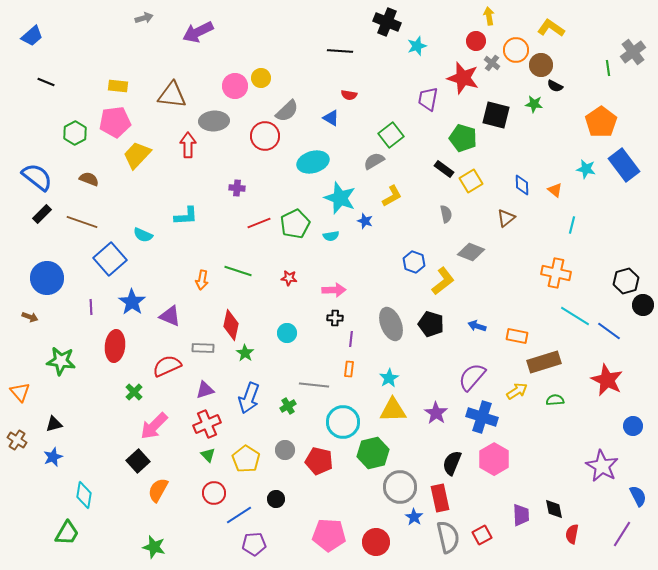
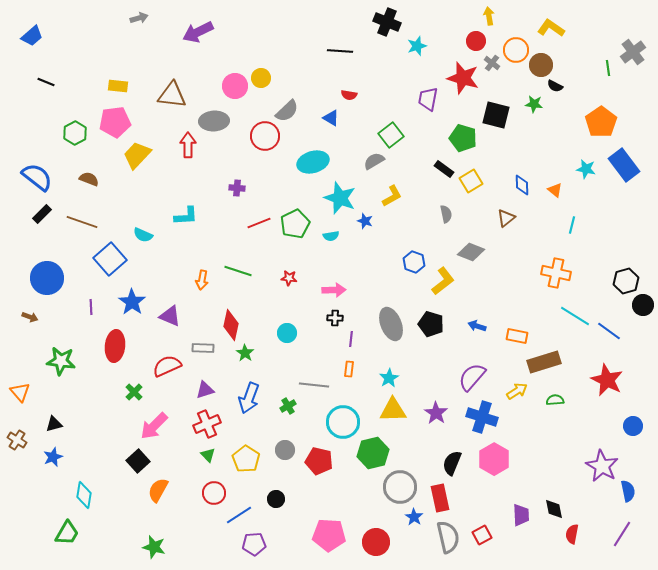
gray arrow at (144, 18): moved 5 px left
blue semicircle at (638, 496): moved 10 px left, 5 px up; rotated 15 degrees clockwise
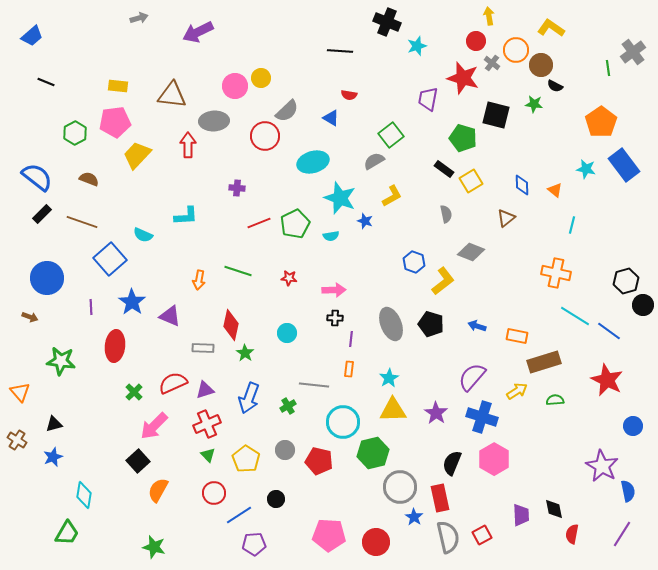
orange arrow at (202, 280): moved 3 px left
red semicircle at (167, 366): moved 6 px right, 17 px down
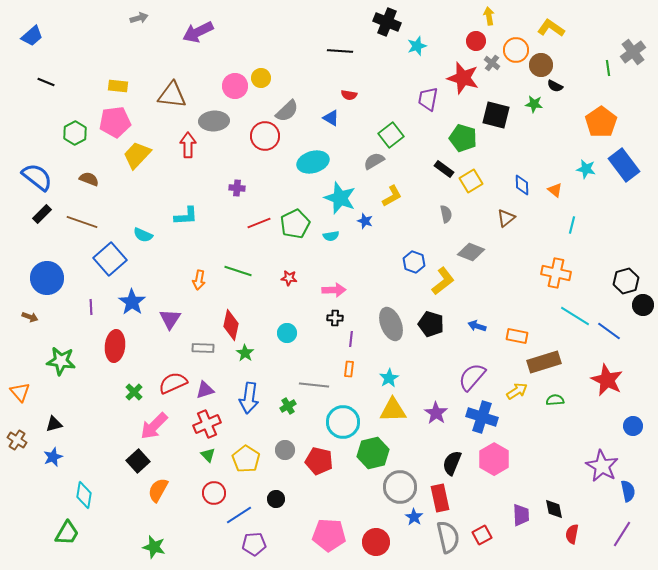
purple triangle at (170, 316): moved 3 px down; rotated 40 degrees clockwise
blue arrow at (249, 398): rotated 12 degrees counterclockwise
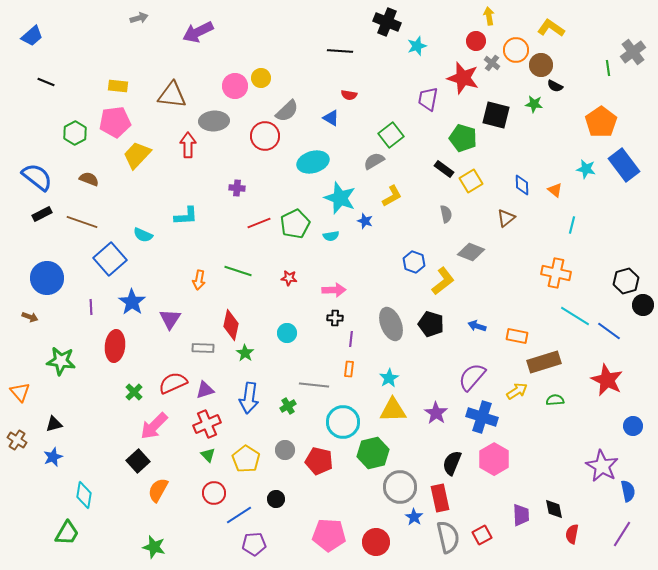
black rectangle at (42, 214): rotated 18 degrees clockwise
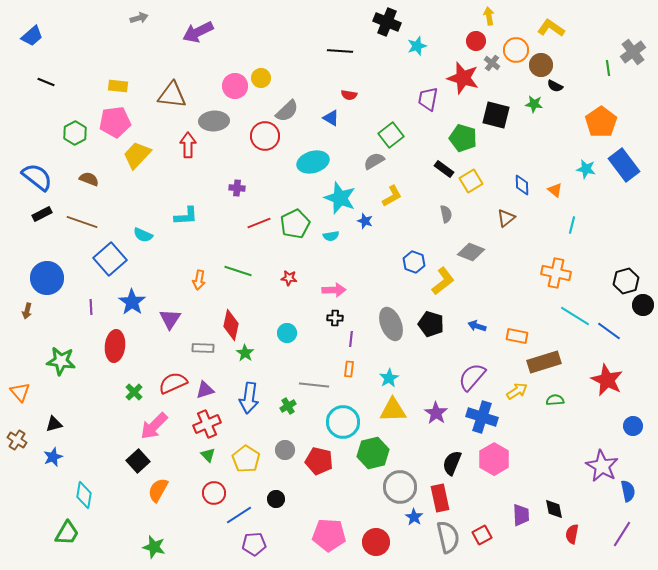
brown arrow at (30, 317): moved 3 px left, 6 px up; rotated 84 degrees clockwise
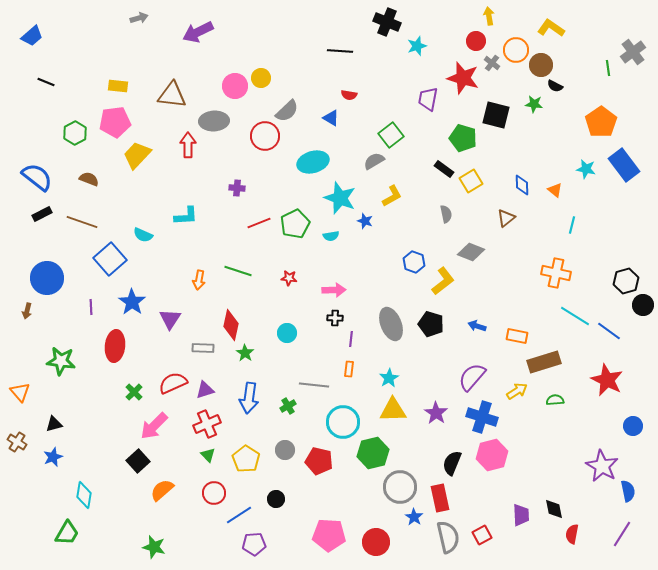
brown cross at (17, 440): moved 2 px down
pink hexagon at (494, 459): moved 2 px left, 4 px up; rotated 16 degrees clockwise
orange semicircle at (158, 490): moved 4 px right; rotated 20 degrees clockwise
